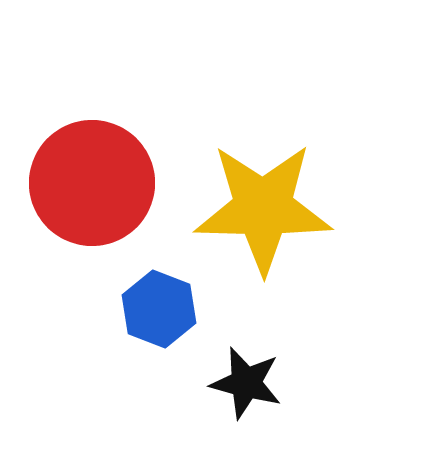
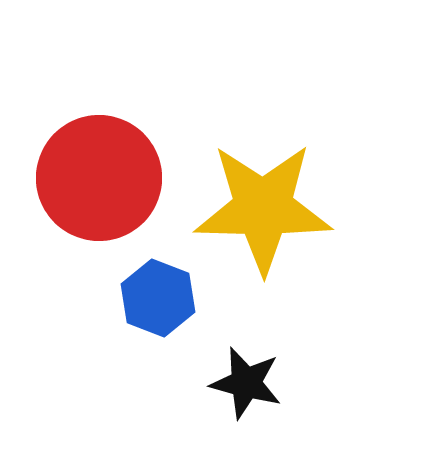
red circle: moved 7 px right, 5 px up
blue hexagon: moved 1 px left, 11 px up
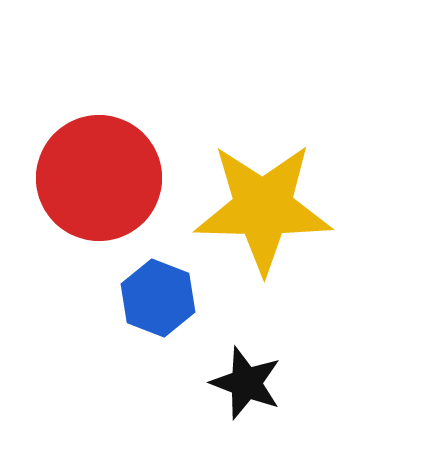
black star: rotated 6 degrees clockwise
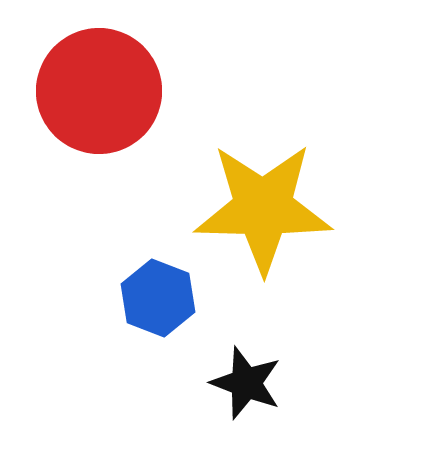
red circle: moved 87 px up
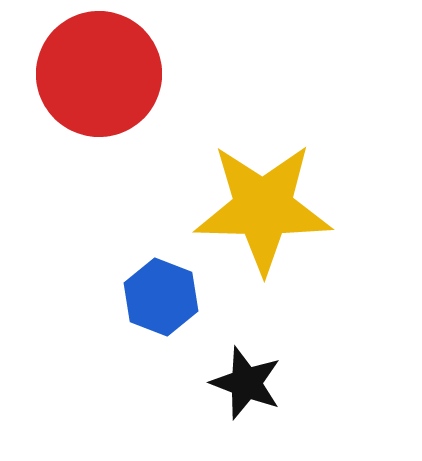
red circle: moved 17 px up
blue hexagon: moved 3 px right, 1 px up
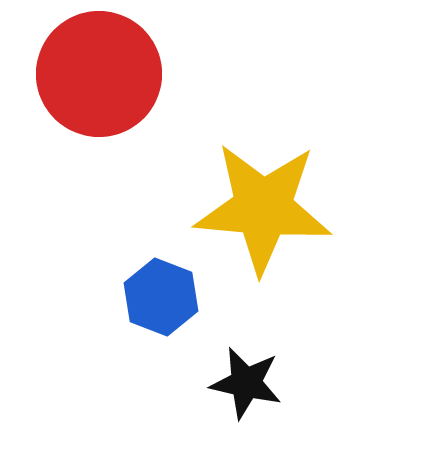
yellow star: rotated 4 degrees clockwise
black star: rotated 8 degrees counterclockwise
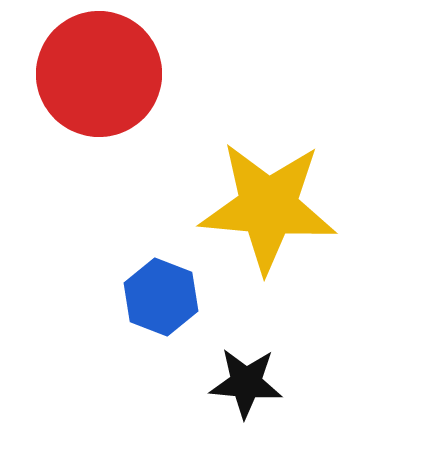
yellow star: moved 5 px right, 1 px up
black star: rotated 8 degrees counterclockwise
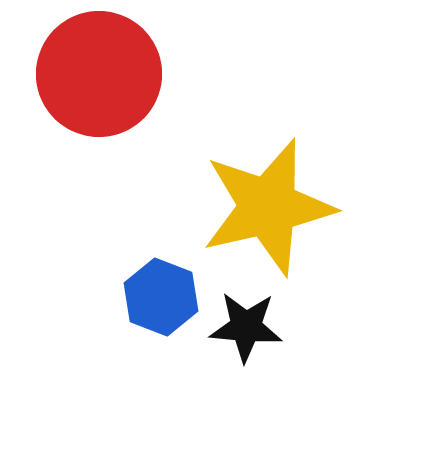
yellow star: rotated 18 degrees counterclockwise
black star: moved 56 px up
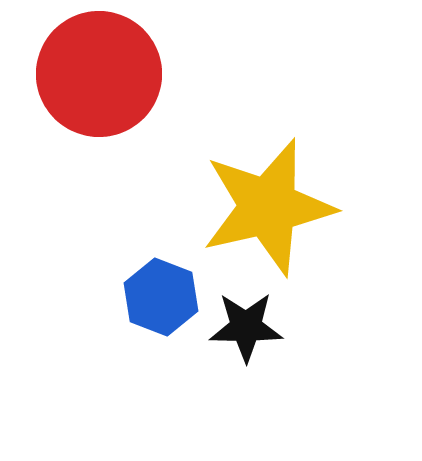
black star: rotated 4 degrees counterclockwise
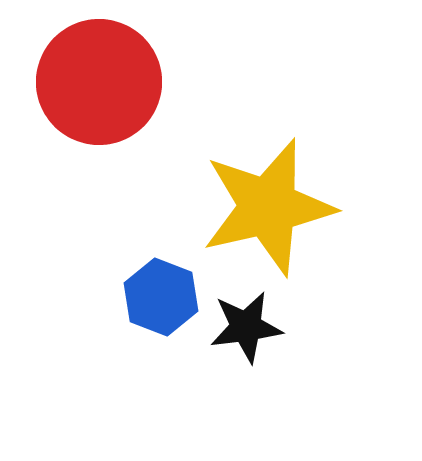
red circle: moved 8 px down
black star: rotated 8 degrees counterclockwise
